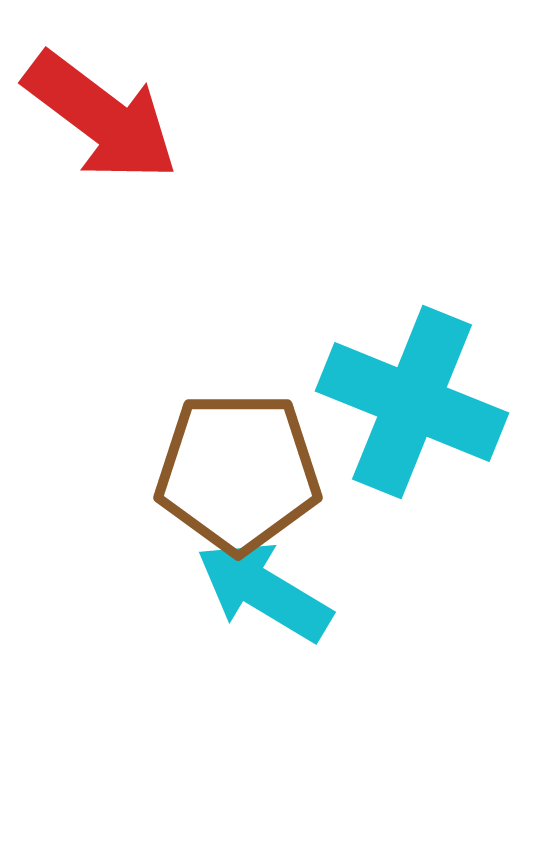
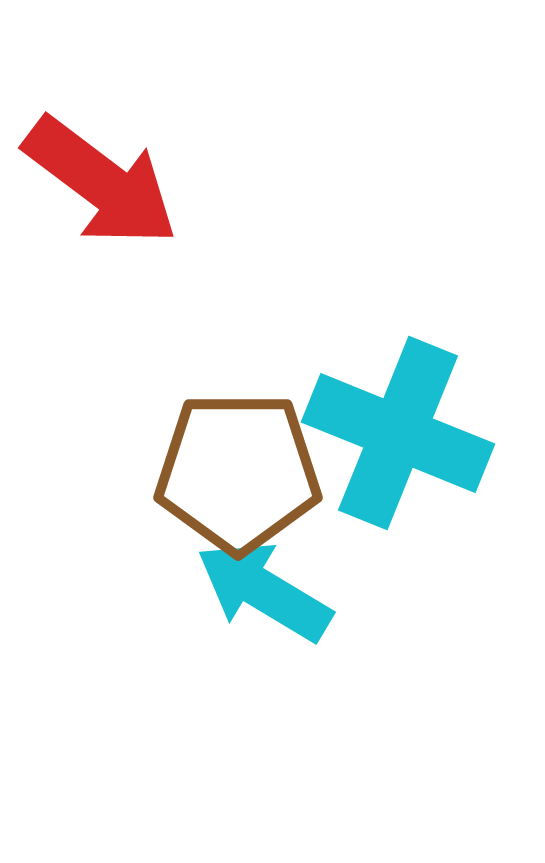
red arrow: moved 65 px down
cyan cross: moved 14 px left, 31 px down
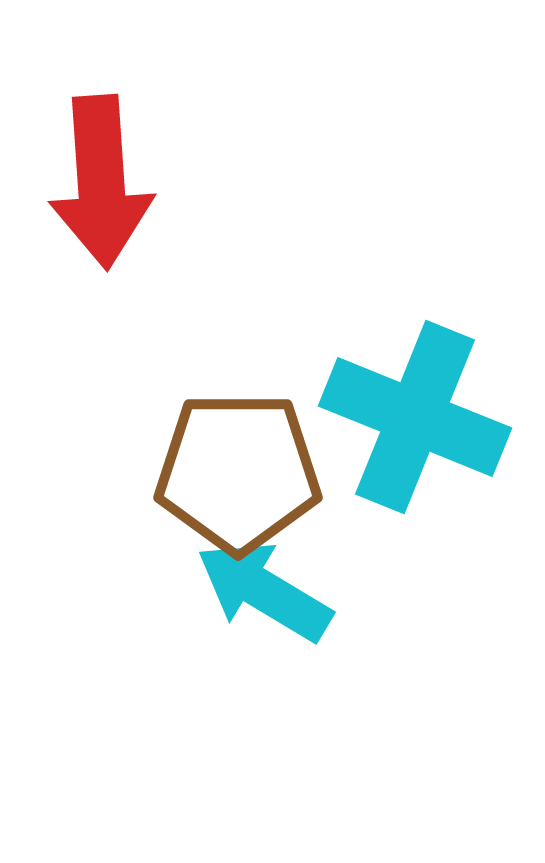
red arrow: rotated 49 degrees clockwise
cyan cross: moved 17 px right, 16 px up
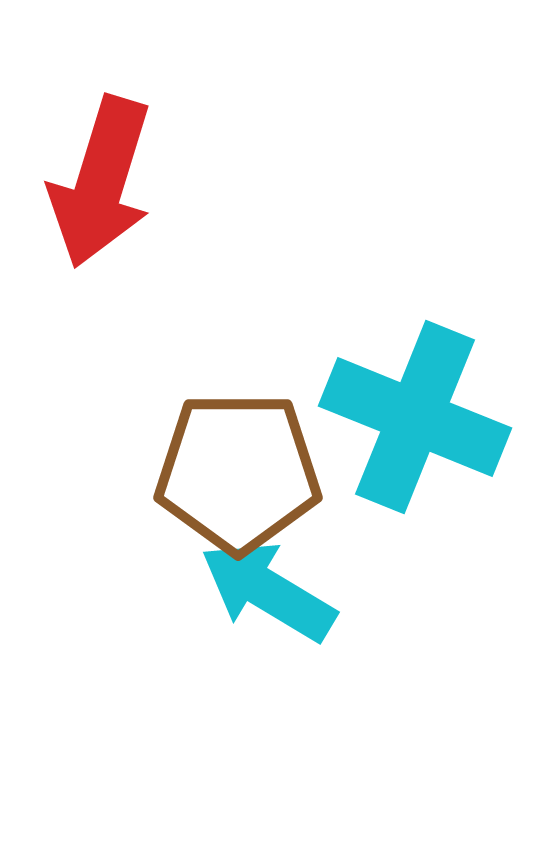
red arrow: rotated 21 degrees clockwise
cyan arrow: moved 4 px right
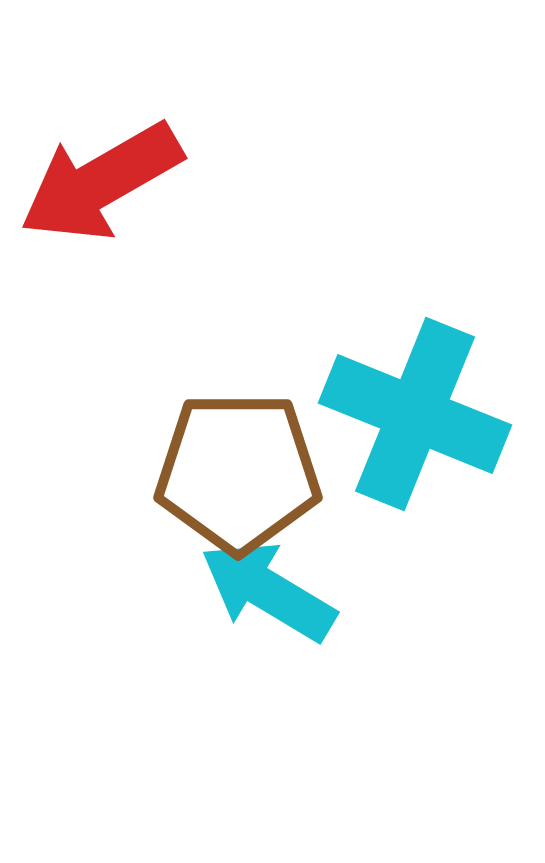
red arrow: rotated 43 degrees clockwise
cyan cross: moved 3 px up
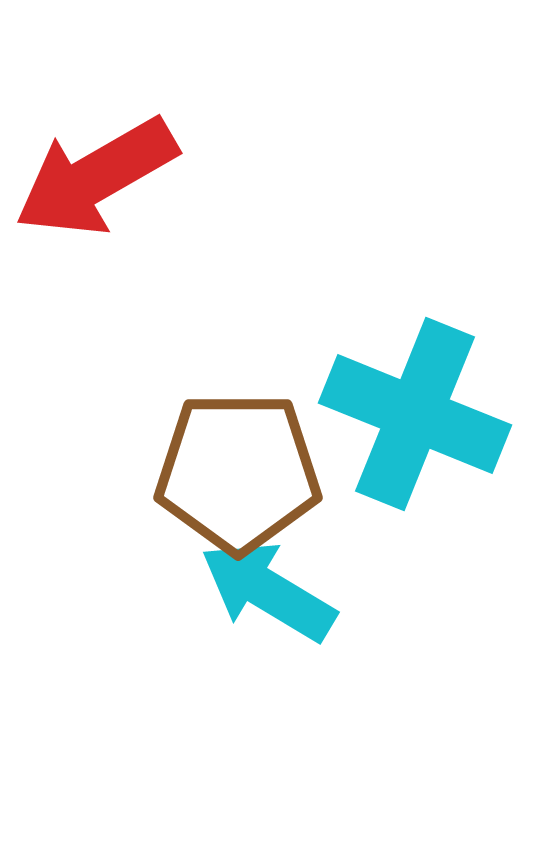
red arrow: moved 5 px left, 5 px up
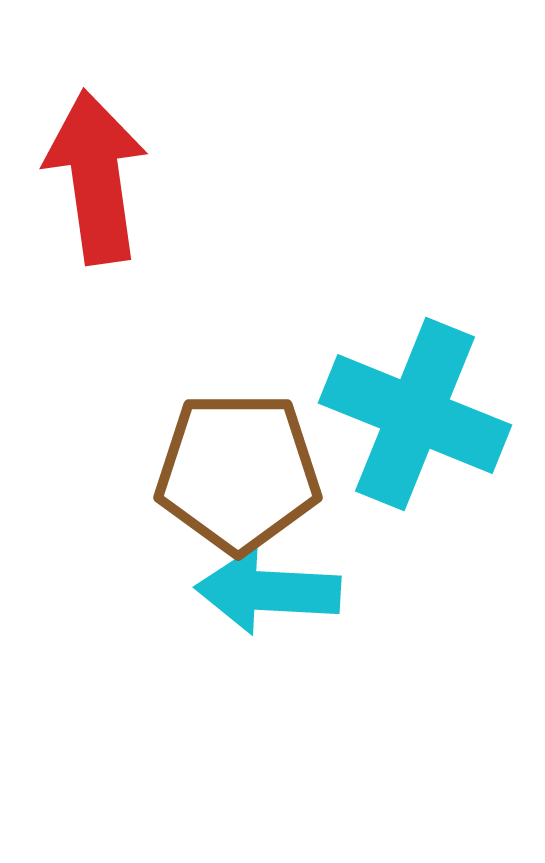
red arrow: rotated 112 degrees clockwise
cyan arrow: rotated 28 degrees counterclockwise
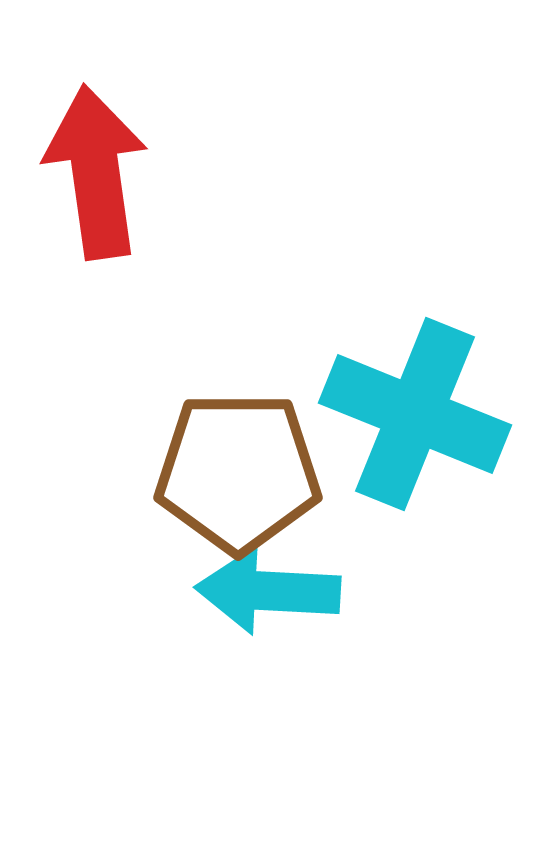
red arrow: moved 5 px up
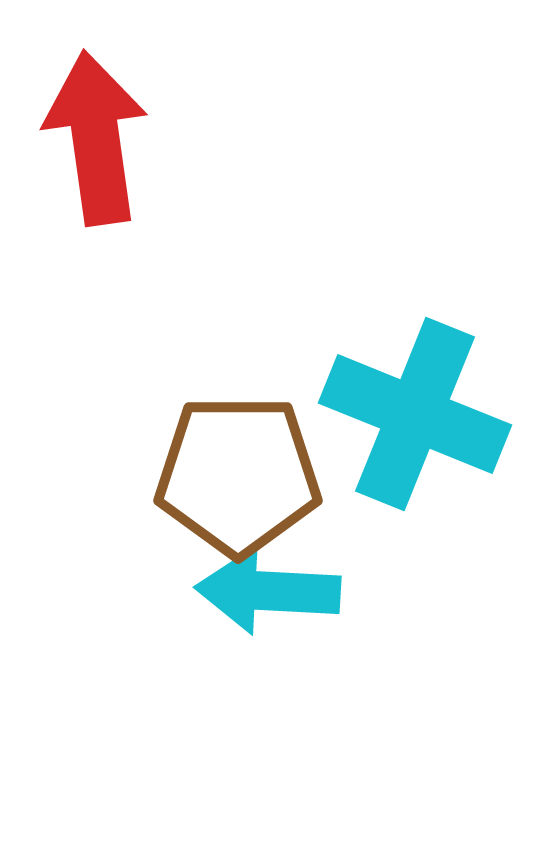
red arrow: moved 34 px up
brown pentagon: moved 3 px down
